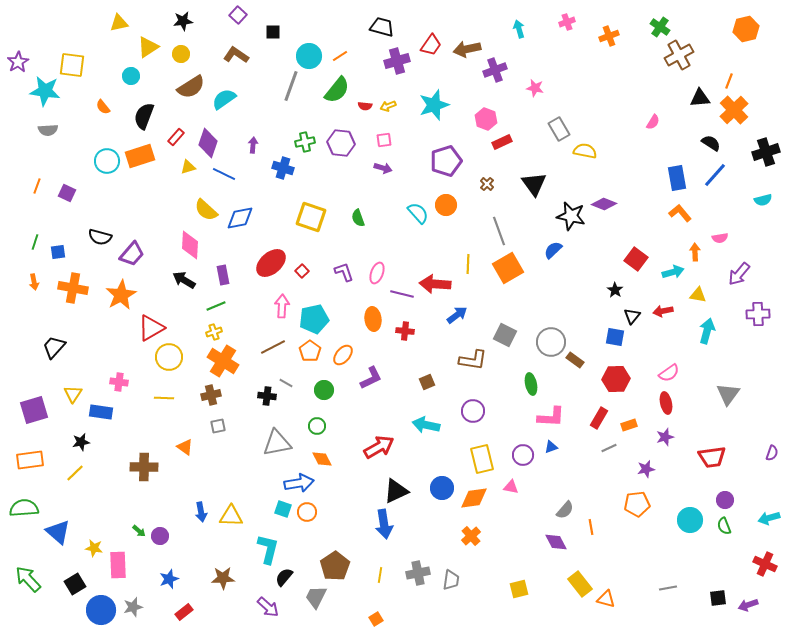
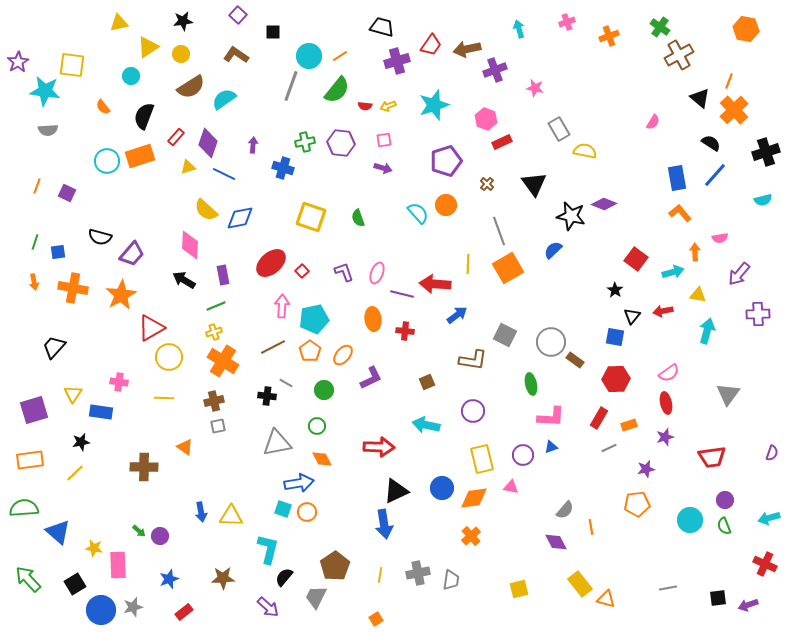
orange hexagon at (746, 29): rotated 25 degrees clockwise
black triangle at (700, 98): rotated 45 degrees clockwise
brown cross at (211, 395): moved 3 px right, 6 px down
red arrow at (379, 447): rotated 32 degrees clockwise
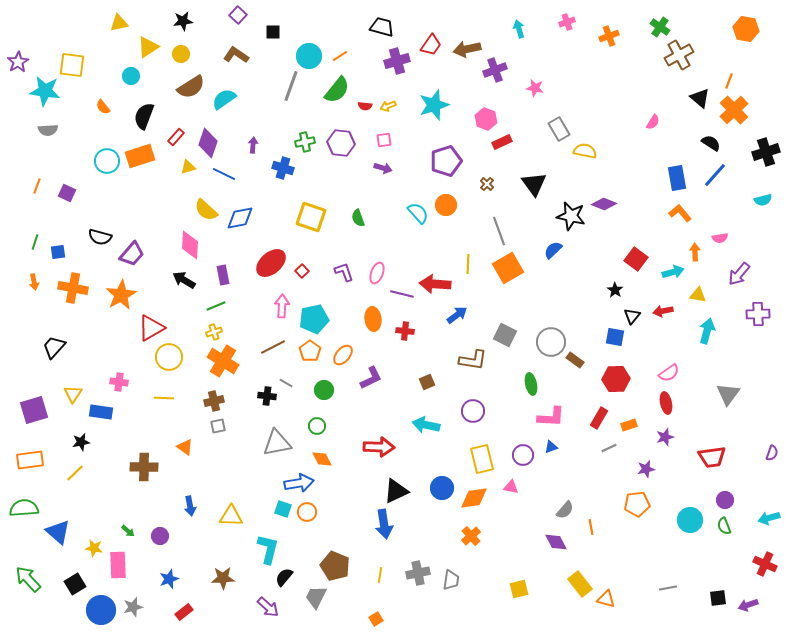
blue arrow at (201, 512): moved 11 px left, 6 px up
green arrow at (139, 531): moved 11 px left
brown pentagon at (335, 566): rotated 16 degrees counterclockwise
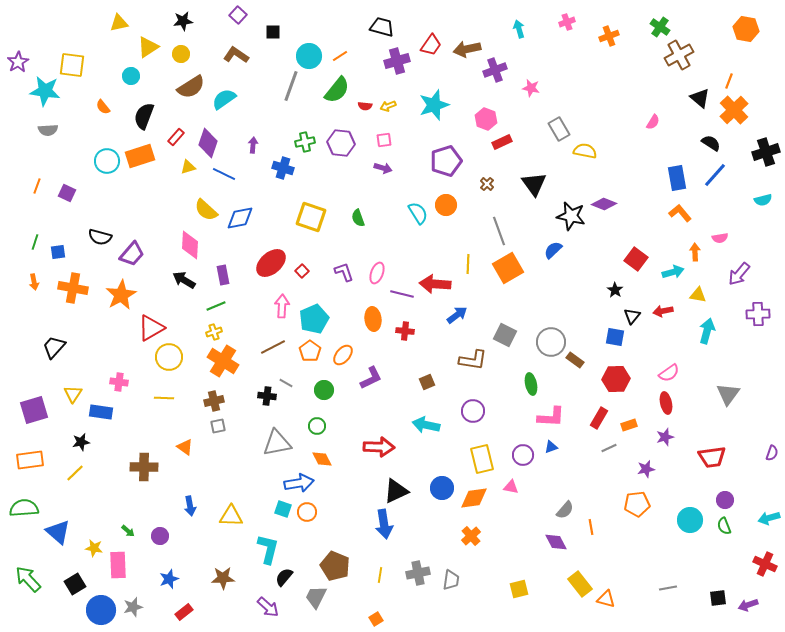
pink star at (535, 88): moved 4 px left
cyan semicircle at (418, 213): rotated 10 degrees clockwise
cyan pentagon at (314, 319): rotated 12 degrees counterclockwise
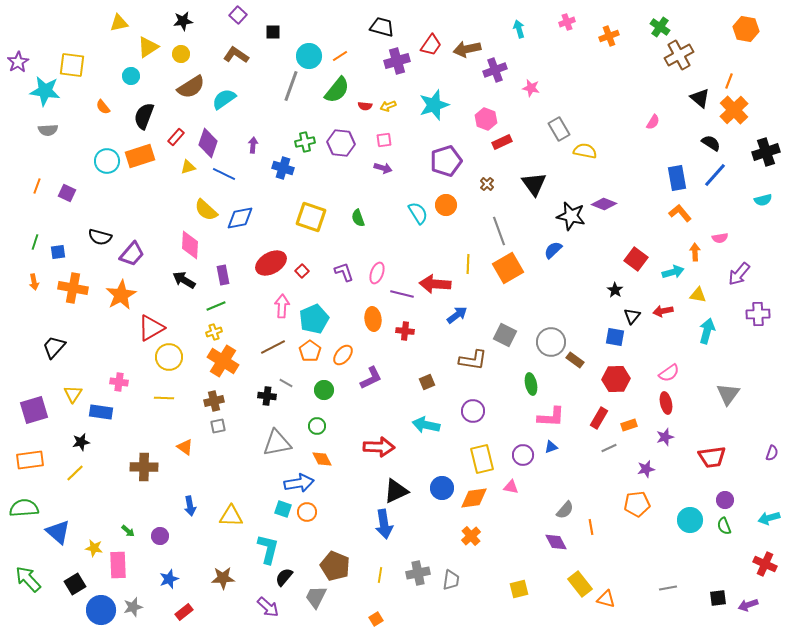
red ellipse at (271, 263): rotated 12 degrees clockwise
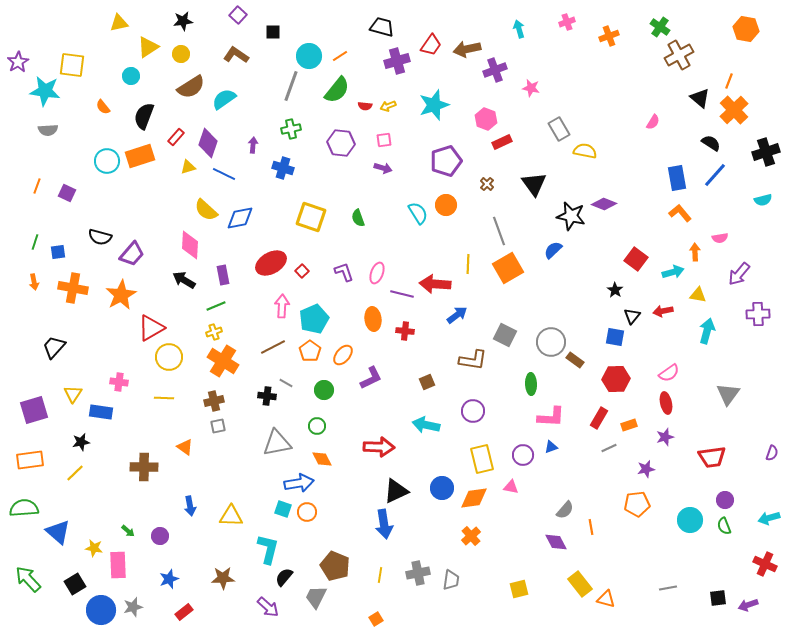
green cross at (305, 142): moved 14 px left, 13 px up
green ellipse at (531, 384): rotated 10 degrees clockwise
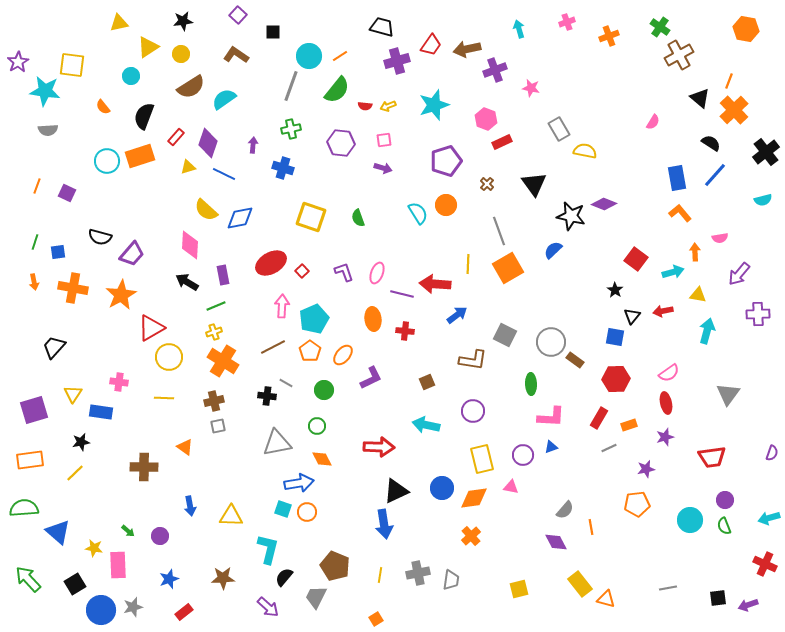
black cross at (766, 152): rotated 20 degrees counterclockwise
black arrow at (184, 280): moved 3 px right, 2 px down
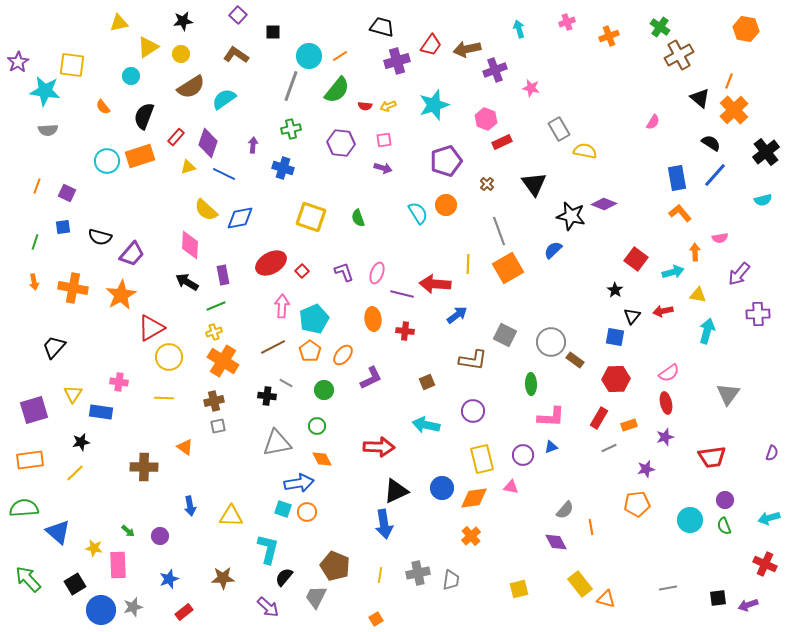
blue square at (58, 252): moved 5 px right, 25 px up
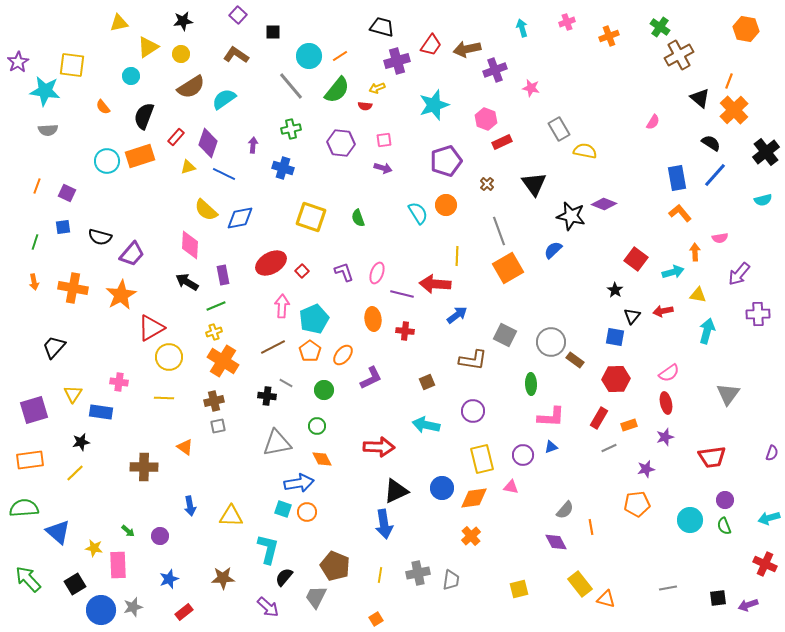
cyan arrow at (519, 29): moved 3 px right, 1 px up
gray line at (291, 86): rotated 60 degrees counterclockwise
yellow arrow at (388, 106): moved 11 px left, 18 px up
yellow line at (468, 264): moved 11 px left, 8 px up
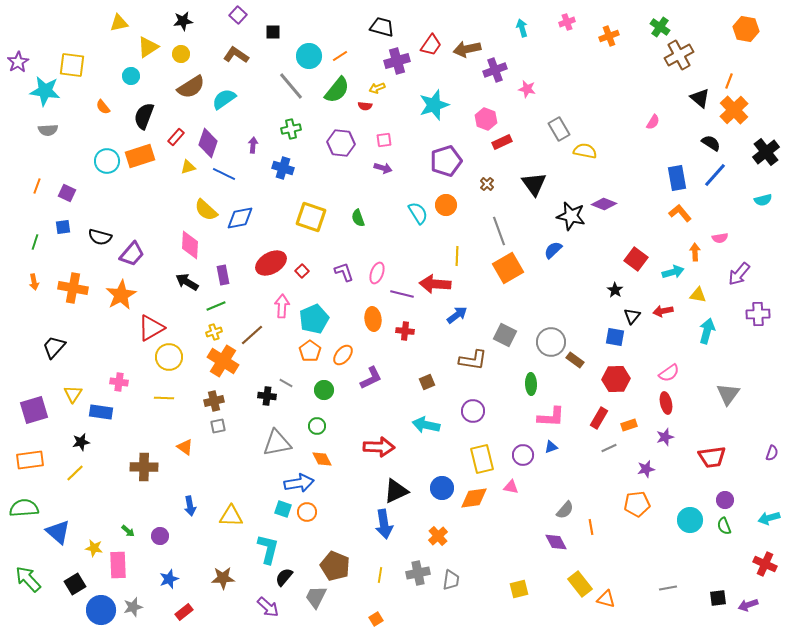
pink star at (531, 88): moved 4 px left, 1 px down
brown line at (273, 347): moved 21 px left, 12 px up; rotated 15 degrees counterclockwise
orange cross at (471, 536): moved 33 px left
